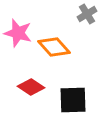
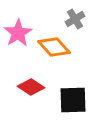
gray cross: moved 12 px left, 5 px down
pink star: rotated 24 degrees clockwise
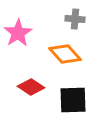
gray cross: rotated 36 degrees clockwise
orange diamond: moved 11 px right, 7 px down
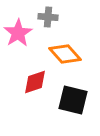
gray cross: moved 27 px left, 2 px up
red diamond: moved 4 px right, 5 px up; rotated 52 degrees counterclockwise
black square: rotated 16 degrees clockwise
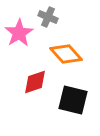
gray cross: rotated 18 degrees clockwise
pink star: moved 1 px right
orange diamond: moved 1 px right
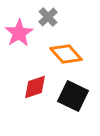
gray cross: rotated 24 degrees clockwise
red diamond: moved 5 px down
black square: moved 4 px up; rotated 12 degrees clockwise
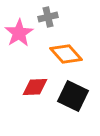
gray cross: rotated 30 degrees clockwise
red diamond: rotated 16 degrees clockwise
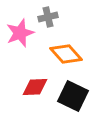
pink star: moved 1 px right; rotated 12 degrees clockwise
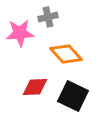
pink star: rotated 16 degrees clockwise
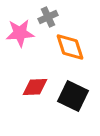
gray cross: rotated 12 degrees counterclockwise
orange diamond: moved 4 px right, 7 px up; rotated 24 degrees clockwise
